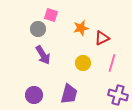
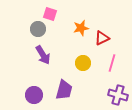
pink square: moved 1 px left, 1 px up
purple trapezoid: moved 5 px left, 4 px up
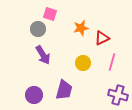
pink line: moved 1 px up
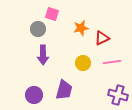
pink square: moved 2 px right
purple arrow: rotated 30 degrees clockwise
pink line: rotated 66 degrees clockwise
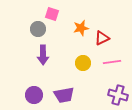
purple trapezoid: moved 5 px down; rotated 65 degrees clockwise
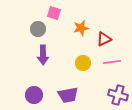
pink square: moved 2 px right, 1 px up
red triangle: moved 2 px right, 1 px down
purple trapezoid: moved 4 px right
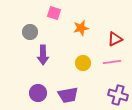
gray circle: moved 8 px left, 3 px down
red triangle: moved 11 px right
purple circle: moved 4 px right, 2 px up
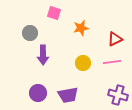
gray circle: moved 1 px down
